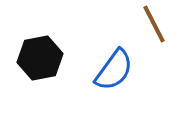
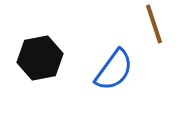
brown line: rotated 9 degrees clockwise
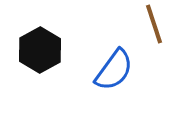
black hexagon: moved 8 px up; rotated 18 degrees counterclockwise
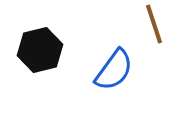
black hexagon: rotated 15 degrees clockwise
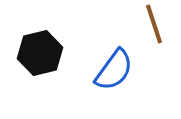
black hexagon: moved 3 px down
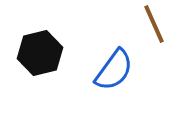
brown line: rotated 6 degrees counterclockwise
